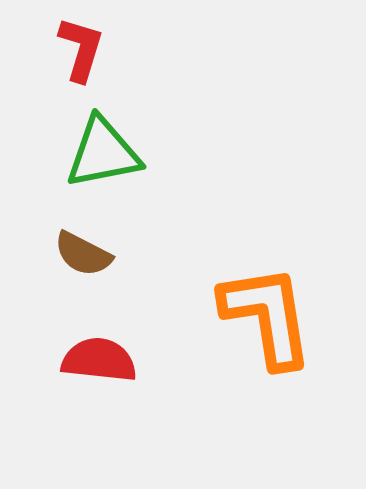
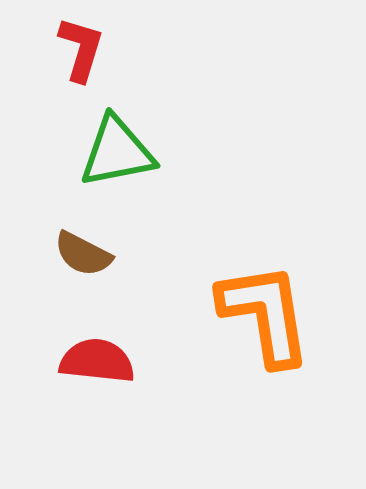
green triangle: moved 14 px right, 1 px up
orange L-shape: moved 2 px left, 2 px up
red semicircle: moved 2 px left, 1 px down
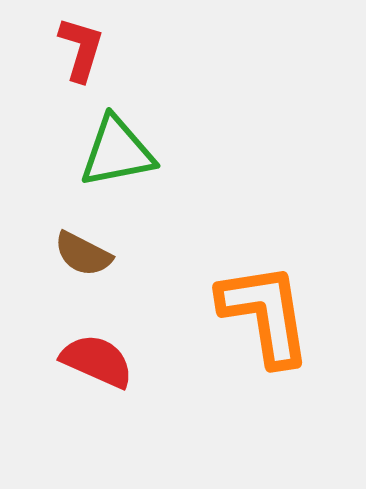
red semicircle: rotated 18 degrees clockwise
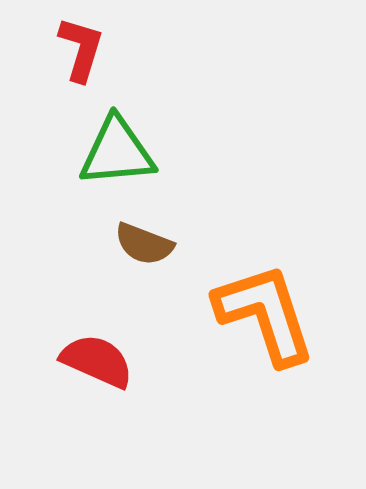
green triangle: rotated 6 degrees clockwise
brown semicircle: moved 61 px right, 10 px up; rotated 6 degrees counterclockwise
orange L-shape: rotated 9 degrees counterclockwise
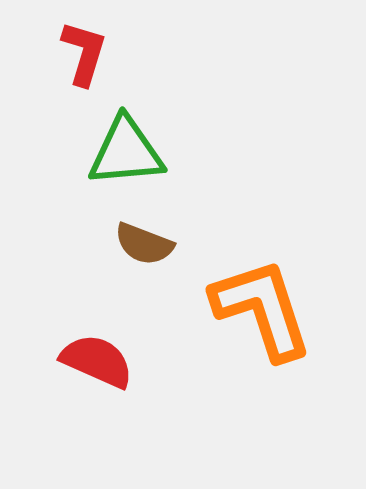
red L-shape: moved 3 px right, 4 px down
green triangle: moved 9 px right
orange L-shape: moved 3 px left, 5 px up
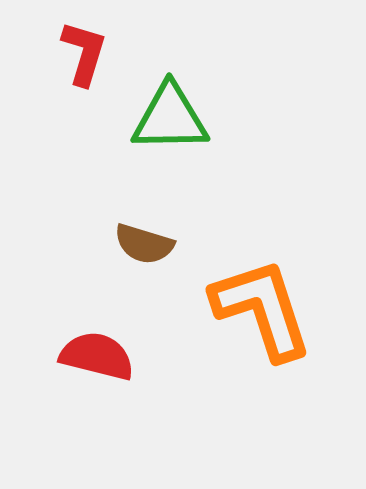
green triangle: moved 44 px right, 34 px up; rotated 4 degrees clockwise
brown semicircle: rotated 4 degrees counterclockwise
red semicircle: moved 5 px up; rotated 10 degrees counterclockwise
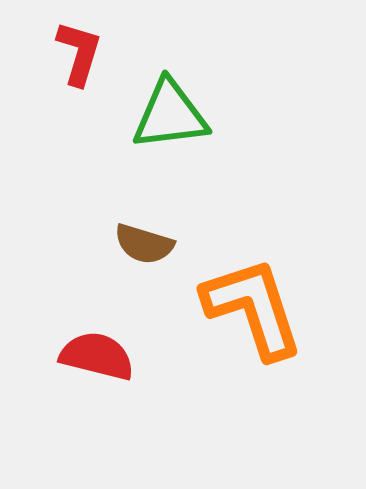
red L-shape: moved 5 px left
green triangle: moved 3 px up; rotated 6 degrees counterclockwise
orange L-shape: moved 9 px left, 1 px up
